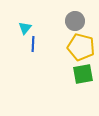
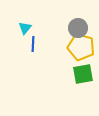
gray circle: moved 3 px right, 7 px down
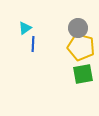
cyan triangle: rotated 16 degrees clockwise
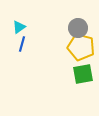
cyan triangle: moved 6 px left, 1 px up
blue line: moved 11 px left; rotated 14 degrees clockwise
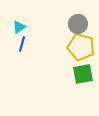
gray circle: moved 4 px up
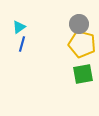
gray circle: moved 1 px right
yellow pentagon: moved 1 px right, 3 px up
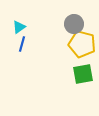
gray circle: moved 5 px left
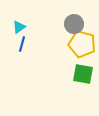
green square: rotated 20 degrees clockwise
